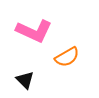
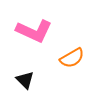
orange semicircle: moved 5 px right, 1 px down
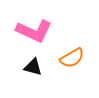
black triangle: moved 8 px right, 13 px up; rotated 30 degrees counterclockwise
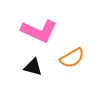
pink L-shape: moved 5 px right
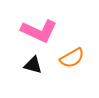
black triangle: moved 2 px up
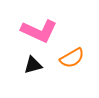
black triangle: rotated 30 degrees counterclockwise
